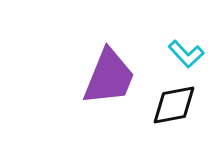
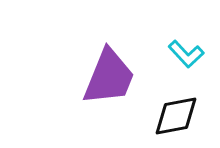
black diamond: moved 2 px right, 11 px down
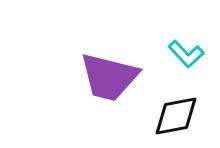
purple trapezoid: rotated 82 degrees clockwise
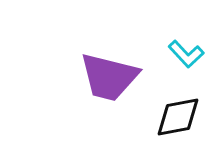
black diamond: moved 2 px right, 1 px down
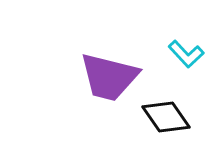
black diamond: moved 12 px left; rotated 66 degrees clockwise
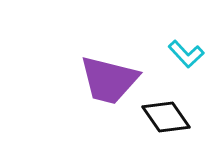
purple trapezoid: moved 3 px down
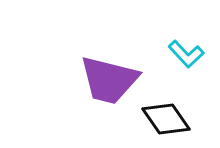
black diamond: moved 2 px down
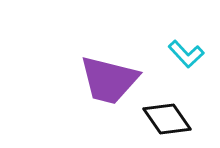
black diamond: moved 1 px right
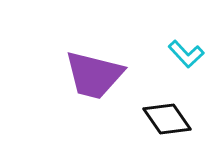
purple trapezoid: moved 15 px left, 5 px up
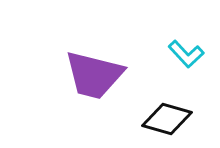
black diamond: rotated 39 degrees counterclockwise
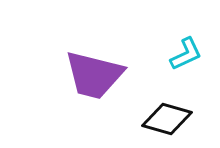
cyan L-shape: rotated 72 degrees counterclockwise
